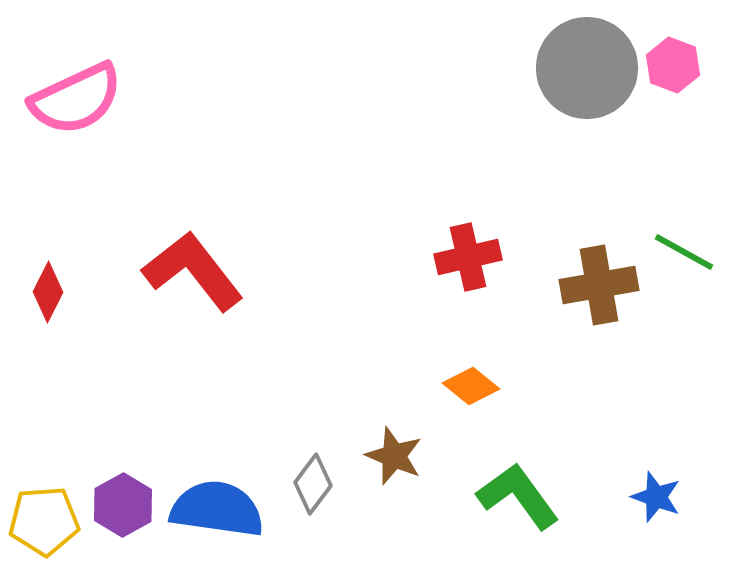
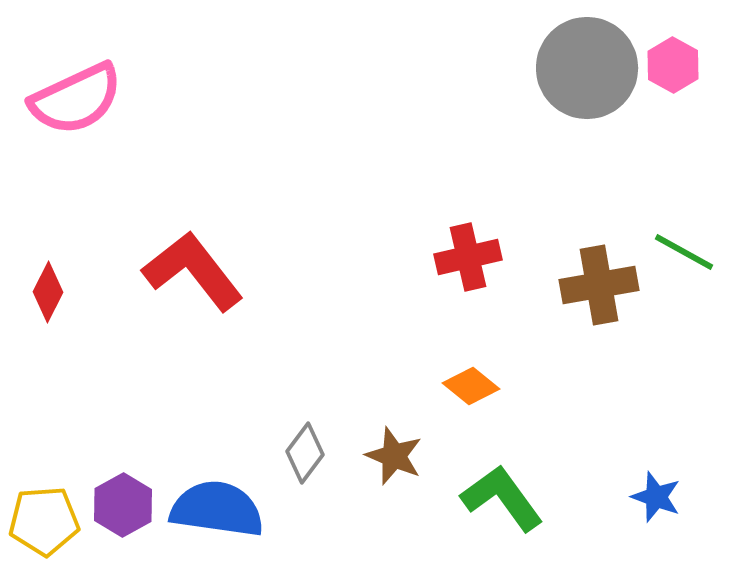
pink hexagon: rotated 8 degrees clockwise
gray diamond: moved 8 px left, 31 px up
green L-shape: moved 16 px left, 2 px down
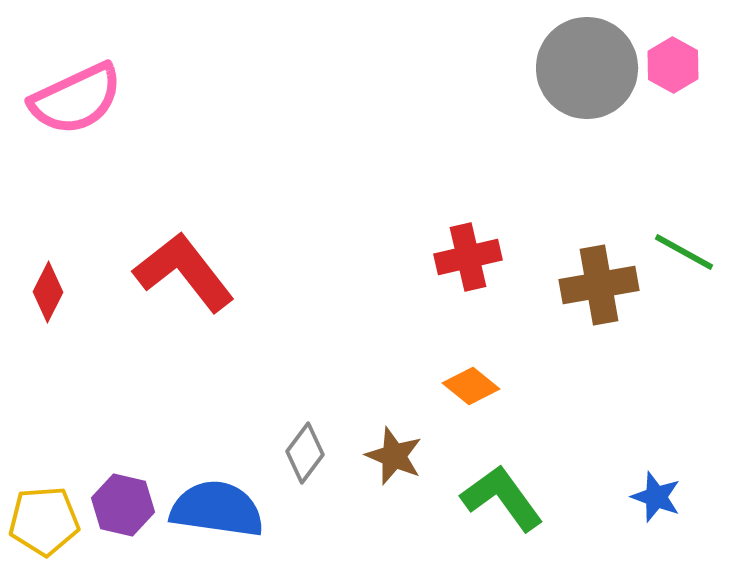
red L-shape: moved 9 px left, 1 px down
purple hexagon: rotated 18 degrees counterclockwise
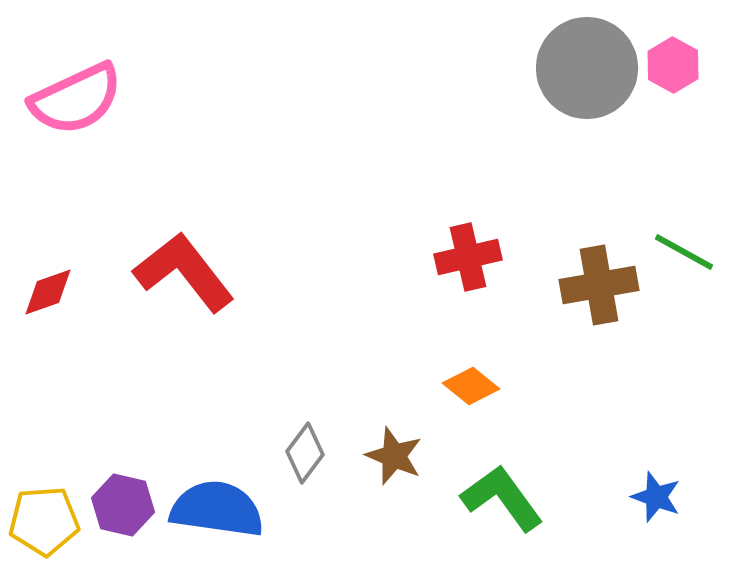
red diamond: rotated 44 degrees clockwise
